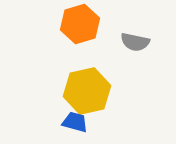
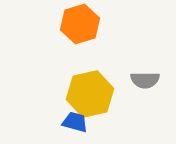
gray semicircle: moved 10 px right, 38 px down; rotated 12 degrees counterclockwise
yellow hexagon: moved 3 px right, 3 px down
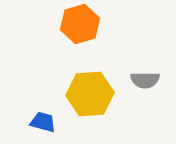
yellow hexagon: rotated 9 degrees clockwise
blue trapezoid: moved 32 px left
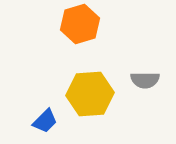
blue trapezoid: moved 2 px right, 1 px up; rotated 120 degrees clockwise
